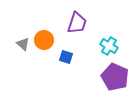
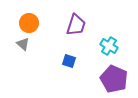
purple trapezoid: moved 1 px left, 2 px down
orange circle: moved 15 px left, 17 px up
blue square: moved 3 px right, 4 px down
purple pentagon: moved 1 px left, 2 px down
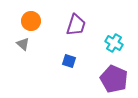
orange circle: moved 2 px right, 2 px up
cyan cross: moved 5 px right, 3 px up
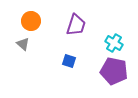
purple pentagon: moved 8 px up; rotated 12 degrees counterclockwise
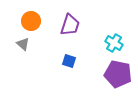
purple trapezoid: moved 6 px left
purple pentagon: moved 4 px right, 3 px down
